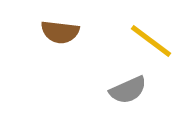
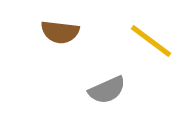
gray semicircle: moved 21 px left
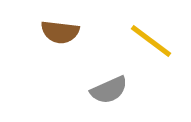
gray semicircle: moved 2 px right
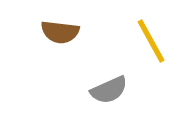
yellow line: rotated 24 degrees clockwise
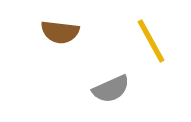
gray semicircle: moved 2 px right, 1 px up
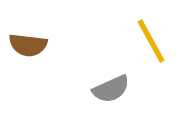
brown semicircle: moved 32 px left, 13 px down
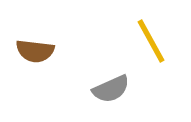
brown semicircle: moved 7 px right, 6 px down
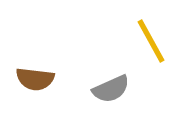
brown semicircle: moved 28 px down
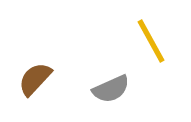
brown semicircle: rotated 126 degrees clockwise
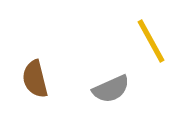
brown semicircle: rotated 57 degrees counterclockwise
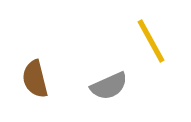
gray semicircle: moved 2 px left, 3 px up
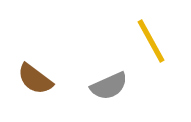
brown semicircle: rotated 39 degrees counterclockwise
